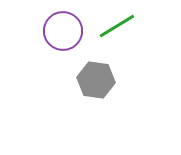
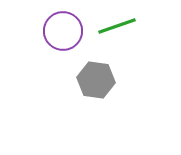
green line: rotated 12 degrees clockwise
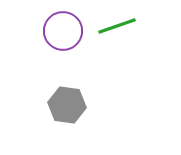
gray hexagon: moved 29 px left, 25 px down
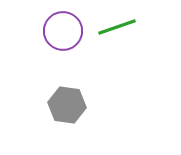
green line: moved 1 px down
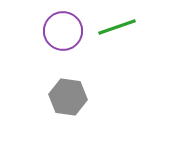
gray hexagon: moved 1 px right, 8 px up
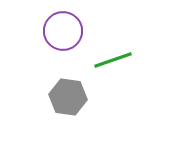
green line: moved 4 px left, 33 px down
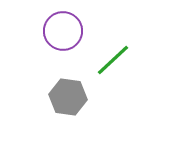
green line: rotated 24 degrees counterclockwise
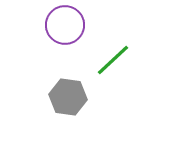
purple circle: moved 2 px right, 6 px up
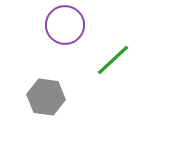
gray hexagon: moved 22 px left
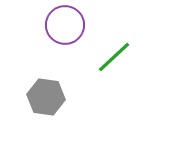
green line: moved 1 px right, 3 px up
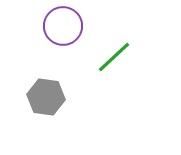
purple circle: moved 2 px left, 1 px down
